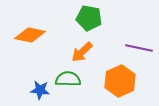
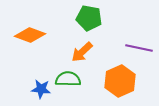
orange diamond: rotated 8 degrees clockwise
blue star: moved 1 px right, 1 px up
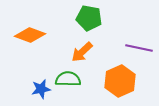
blue star: rotated 18 degrees counterclockwise
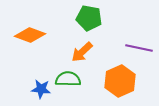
blue star: rotated 18 degrees clockwise
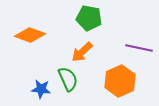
green semicircle: rotated 65 degrees clockwise
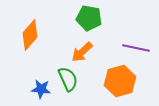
orange diamond: rotated 68 degrees counterclockwise
purple line: moved 3 px left
orange hexagon: rotated 8 degrees clockwise
